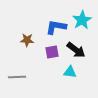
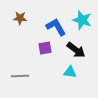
cyan star: rotated 24 degrees counterclockwise
blue L-shape: rotated 50 degrees clockwise
brown star: moved 7 px left, 22 px up
purple square: moved 7 px left, 4 px up
gray line: moved 3 px right, 1 px up
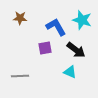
cyan triangle: rotated 16 degrees clockwise
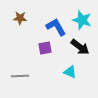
black arrow: moved 4 px right, 3 px up
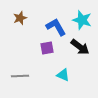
brown star: rotated 24 degrees counterclockwise
purple square: moved 2 px right
cyan triangle: moved 7 px left, 3 px down
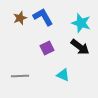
cyan star: moved 1 px left, 3 px down
blue L-shape: moved 13 px left, 10 px up
purple square: rotated 16 degrees counterclockwise
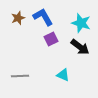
brown star: moved 2 px left
purple square: moved 4 px right, 9 px up
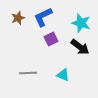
blue L-shape: rotated 85 degrees counterclockwise
gray line: moved 8 px right, 3 px up
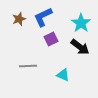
brown star: moved 1 px right, 1 px down
cyan star: rotated 18 degrees clockwise
gray line: moved 7 px up
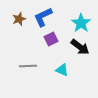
cyan triangle: moved 1 px left, 5 px up
